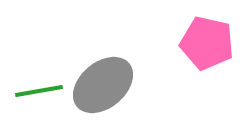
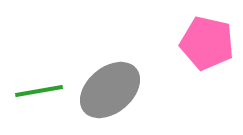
gray ellipse: moved 7 px right, 5 px down
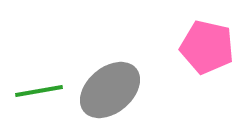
pink pentagon: moved 4 px down
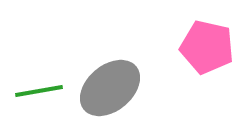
gray ellipse: moved 2 px up
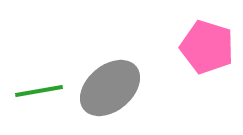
pink pentagon: rotated 4 degrees clockwise
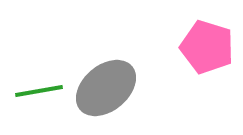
gray ellipse: moved 4 px left
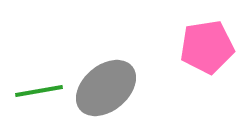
pink pentagon: rotated 26 degrees counterclockwise
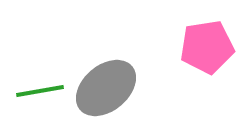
green line: moved 1 px right
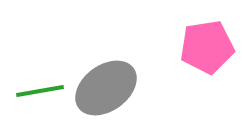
gray ellipse: rotated 4 degrees clockwise
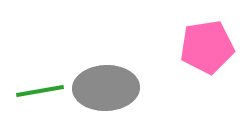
gray ellipse: rotated 34 degrees clockwise
